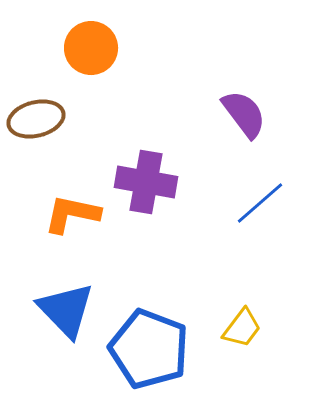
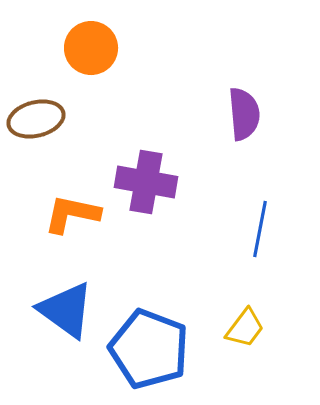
purple semicircle: rotated 32 degrees clockwise
blue line: moved 26 px down; rotated 38 degrees counterclockwise
blue triangle: rotated 10 degrees counterclockwise
yellow trapezoid: moved 3 px right
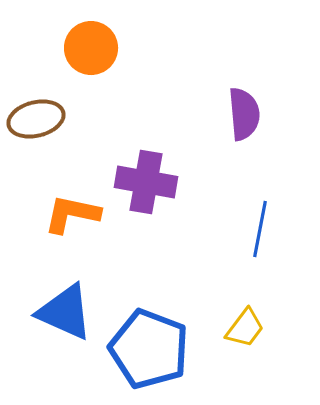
blue triangle: moved 1 px left, 2 px down; rotated 12 degrees counterclockwise
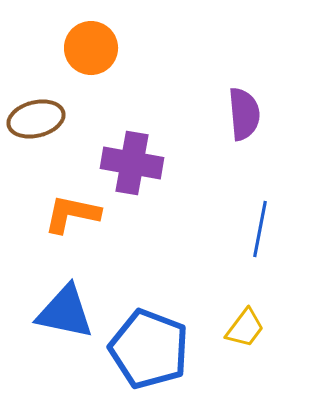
purple cross: moved 14 px left, 19 px up
blue triangle: rotated 12 degrees counterclockwise
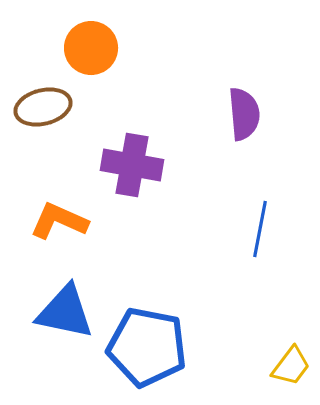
brown ellipse: moved 7 px right, 12 px up
purple cross: moved 2 px down
orange L-shape: moved 13 px left, 7 px down; rotated 12 degrees clockwise
yellow trapezoid: moved 46 px right, 38 px down
blue pentagon: moved 2 px left, 2 px up; rotated 10 degrees counterclockwise
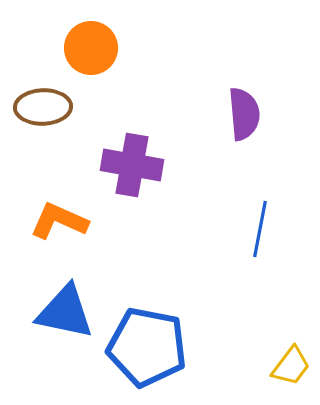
brown ellipse: rotated 12 degrees clockwise
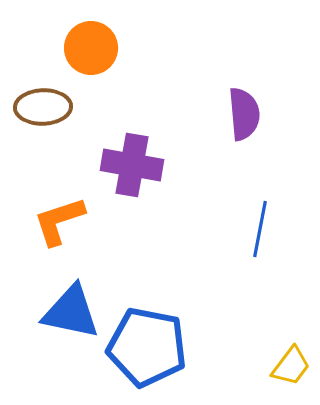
orange L-shape: rotated 42 degrees counterclockwise
blue triangle: moved 6 px right
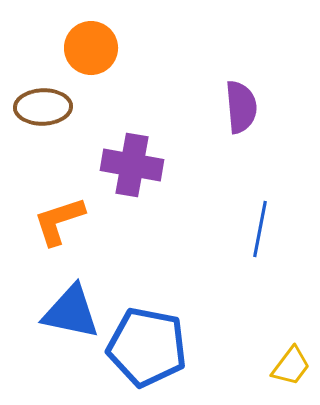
purple semicircle: moved 3 px left, 7 px up
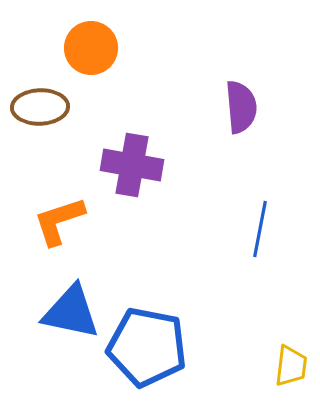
brown ellipse: moved 3 px left
yellow trapezoid: rotated 30 degrees counterclockwise
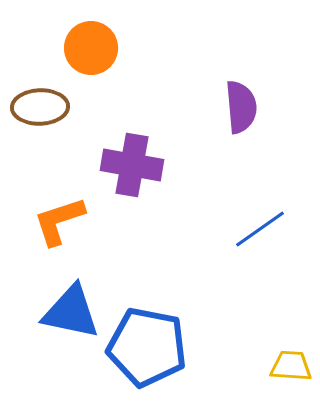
blue line: rotated 44 degrees clockwise
yellow trapezoid: rotated 93 degrees counterclockwise
